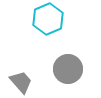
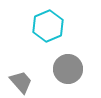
cyan hexagon: moved 7 px down
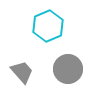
gray trapezoid: moved 1 px right, 10 px up
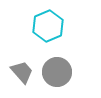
gray circle: moved 11 px left, 3 px down
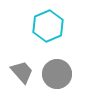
gray circle: moved 2 px down
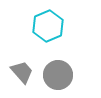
gray circle: moved 1 px right, 1 px down
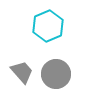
gray circle: moved 2 px left, 1 px up
